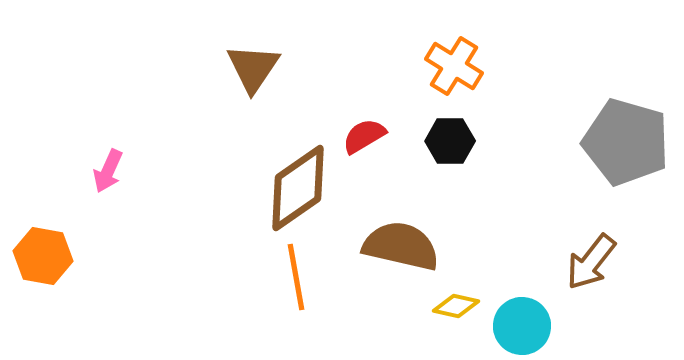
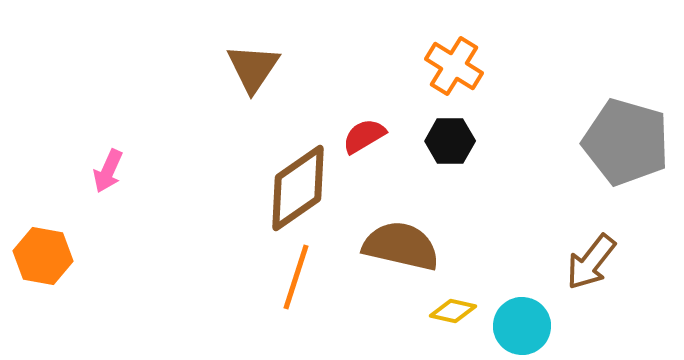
orange line: rotated 28 degrees clockwise
yellow diamond: moved 3 px left, 5 px down
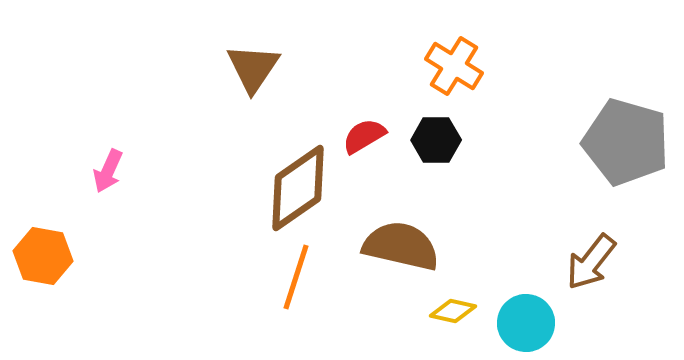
black hexagon: moved 14 px left, 1 px up
cyan circle: moved 4 px right, 3 px up
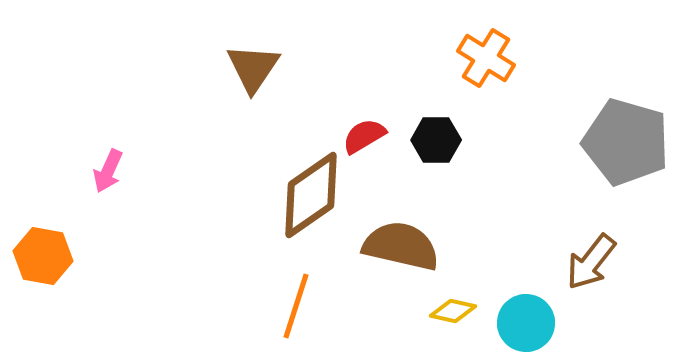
orange cross: moved 32 px right, 8 px up
brown diamond: moved 13 px right, 7 px down
orange line: moved 29 px down
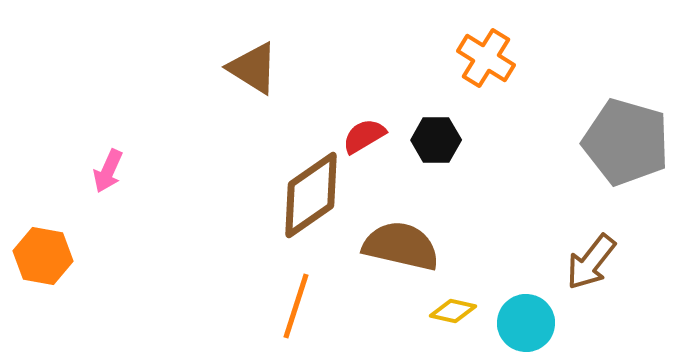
brown triangle: rotated 32 degrees counterclockwise
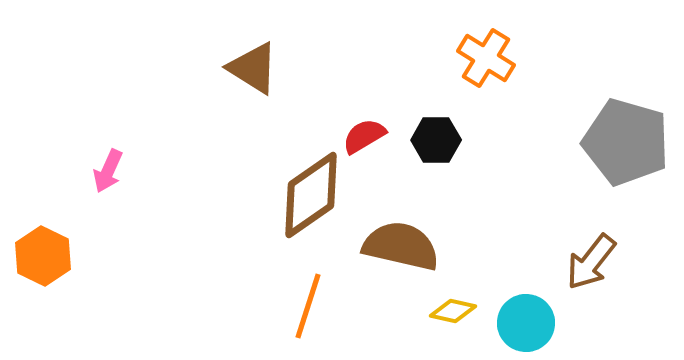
orange hexagon: rotated 16 degrees clockwise
orange line: moved 12 px right
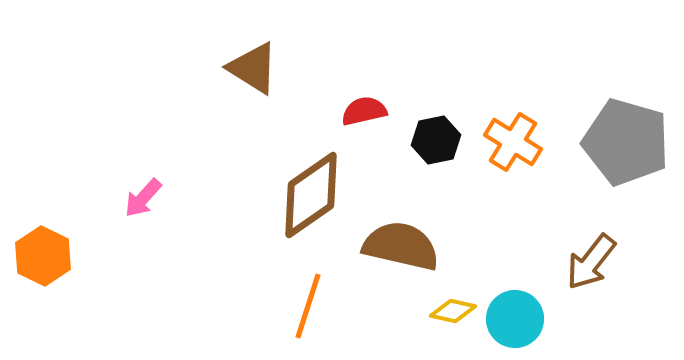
orange cross: moved 27 px right, 84 px down
red semicircle: moved 25 px up; rotated 18 degrees clockwise
black hexagon: rotated 12 degrees counterclockwise
pink arrow: moved 35 px right, 27 px down; rotated 18 degrees clockwise
cyan circle: moved 11 px left, 4 px up
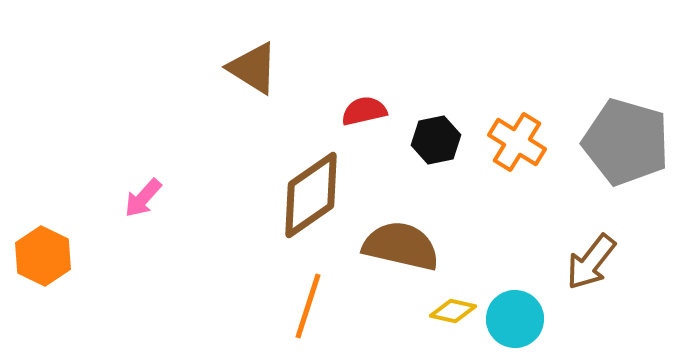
orange cross: moved 4 px right
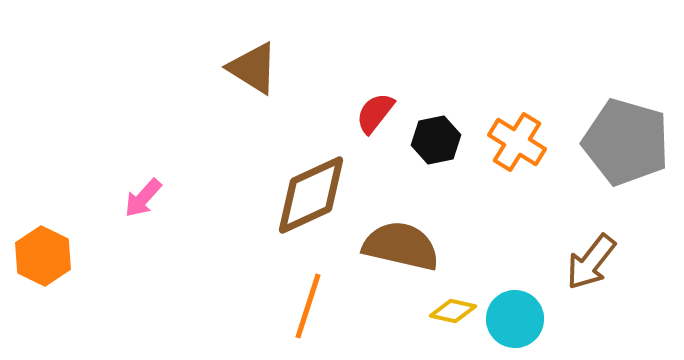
red semicircle: moved 11 px right, 2 px down; rotated 39 degrees counterclockwise
brown diamond: rotated 10 degrees clockwise
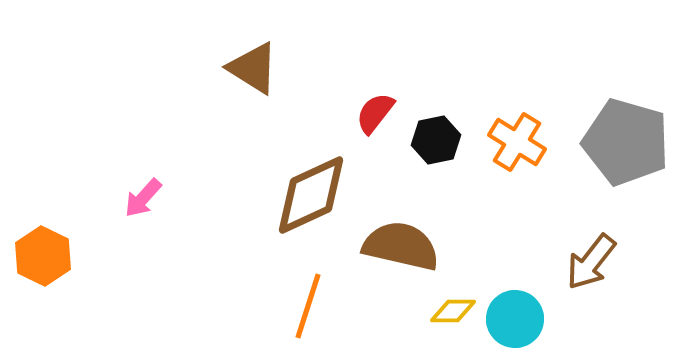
yellow diamond: rotated 12 degrees counterclockwise
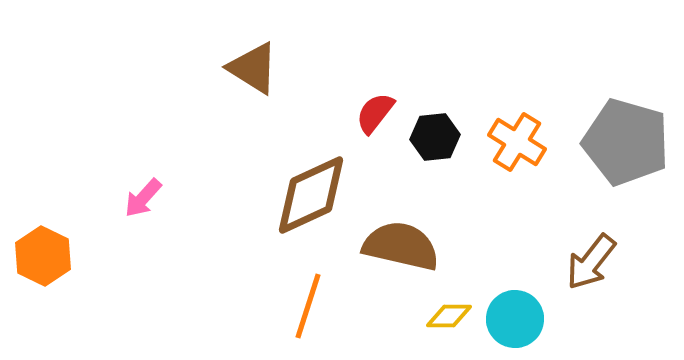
black hexagon: moved 1 px left, 3 px up; rotated 6 degrees clockwise
yellow diamond: moved 4 px left, 5 px down
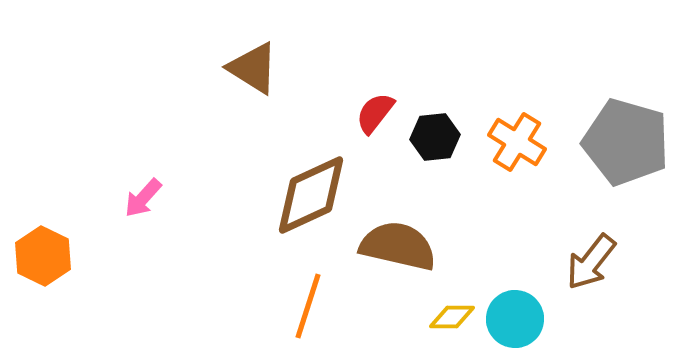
brown semicircle: moved 3 px left
yellow diamond: moved 3 px right, 1 px down
